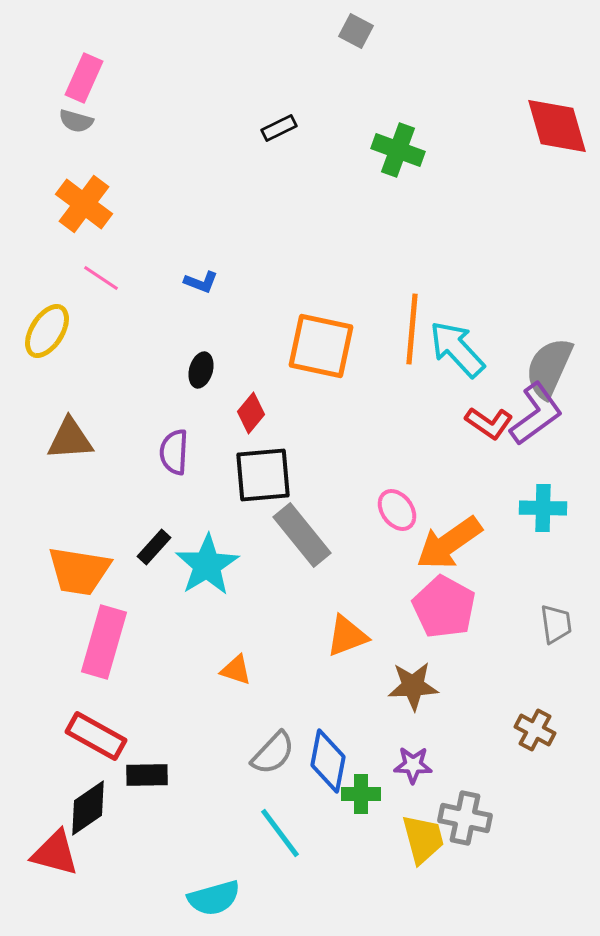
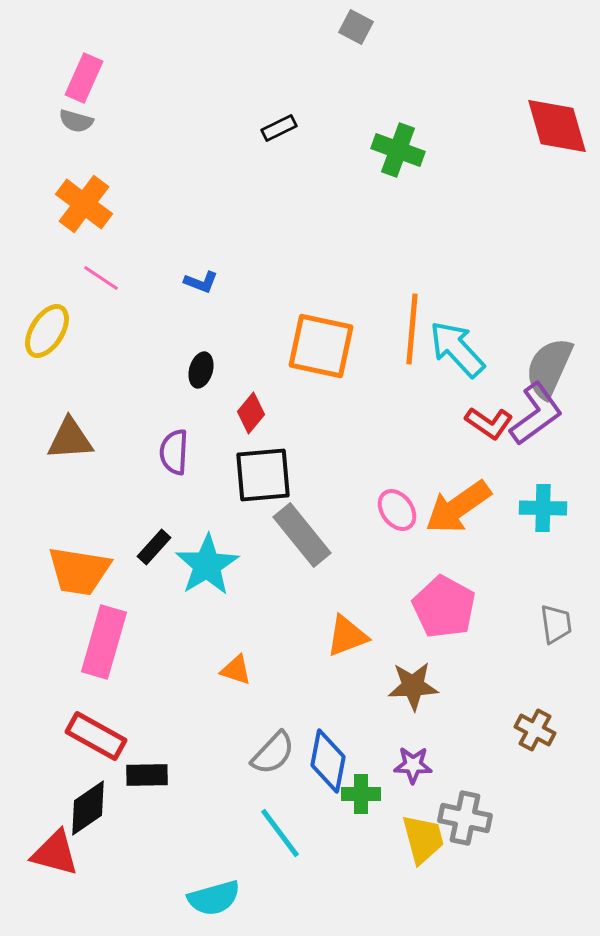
gray square at (356, 31): moved 4 px up
orange arrow at (449, 543): moved 9 px right, 36 px up
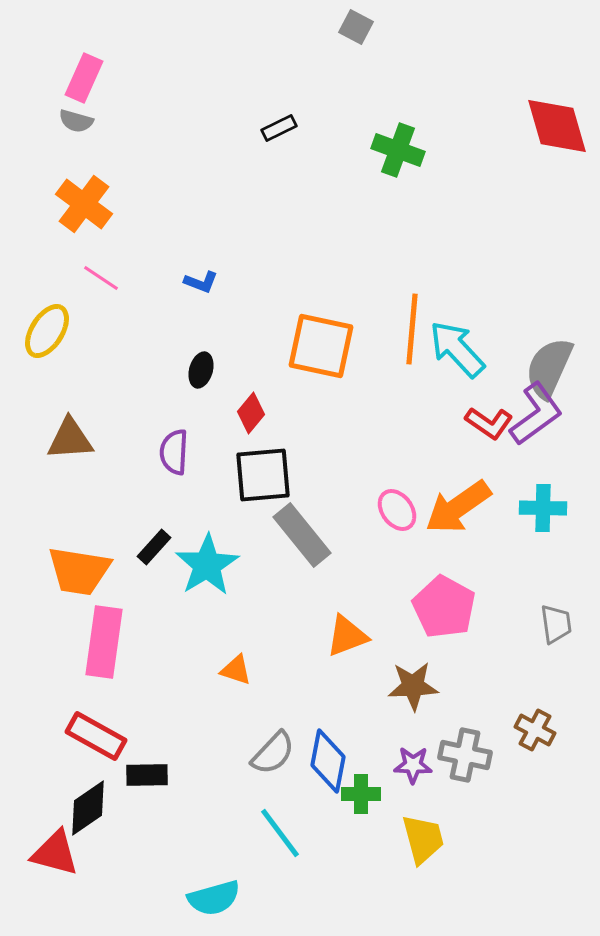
pink rectangle at (104, 642): rotated 8 degrees counterclockwise
gray cross at (465, 818): moved 63 px up
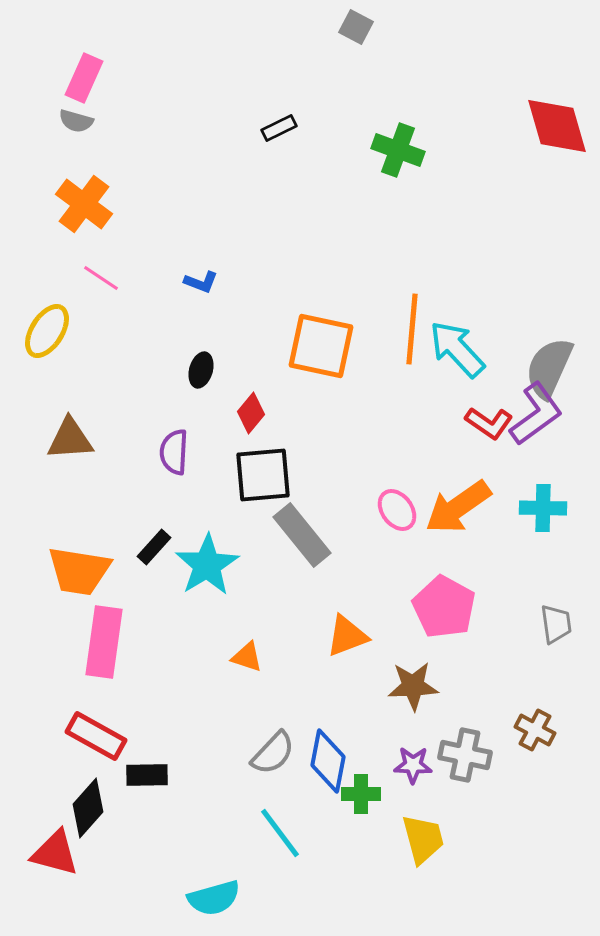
orange triangle at (236, 670): moved 11 px right, 13 px up
black diamond at (88, 808): rotated 14 degrees counterclockwise
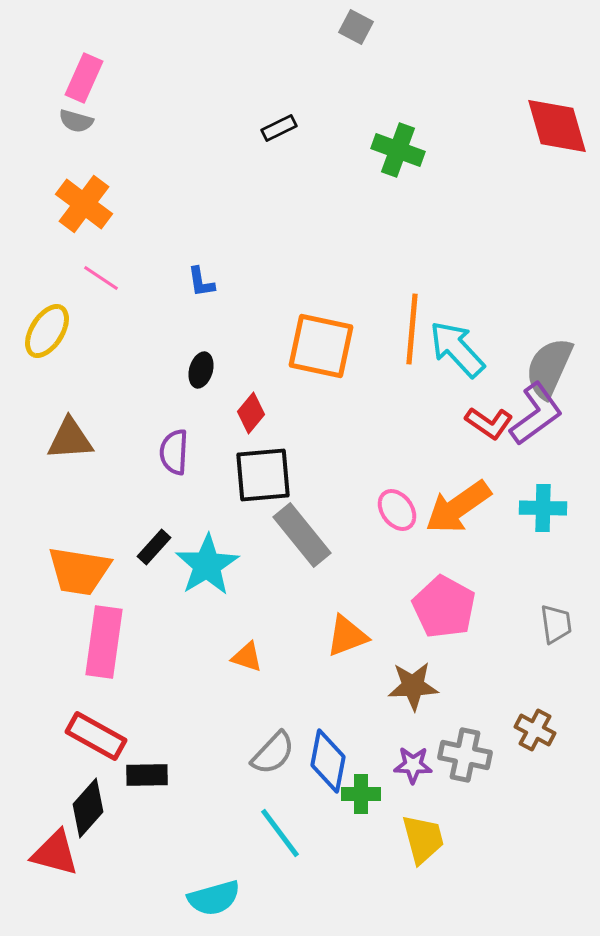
blue L-shape at (201, 282): rotated 60 degrees clockwise
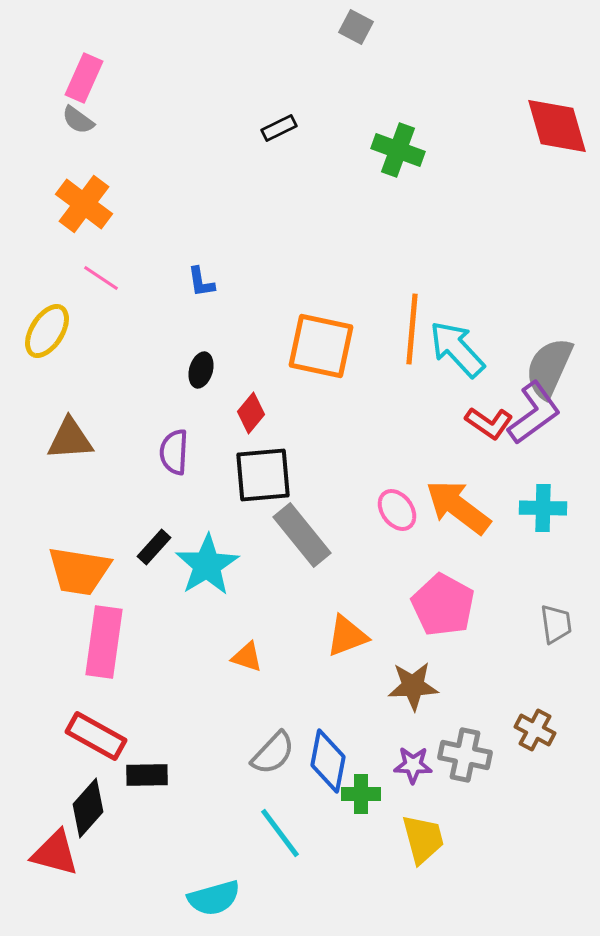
gray semicircle at (76, 121): moved 2 px right, 1 px up; rotated 20 degrees clockwise
purple L-shape at (536, 414): moved 2 px left, 1 px up
orange arrow at (458, 507): rotated 72 degrees clockwise
pink pentagon at (444, 607): moved 1 px left, 2 px up
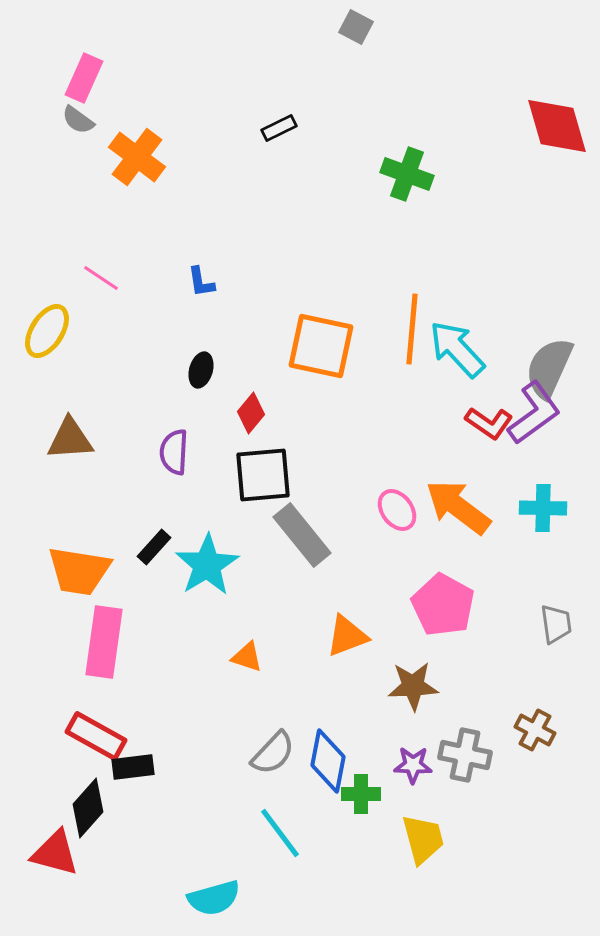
green cross at (398, 150): moved 9 px right, 24 px down
orange cross at (84, 204): moved 53 px right, 47 px up
black rectangle at (147, 775): moved 14 px left, 8 px up; rotated 6 degrees counterclockwise
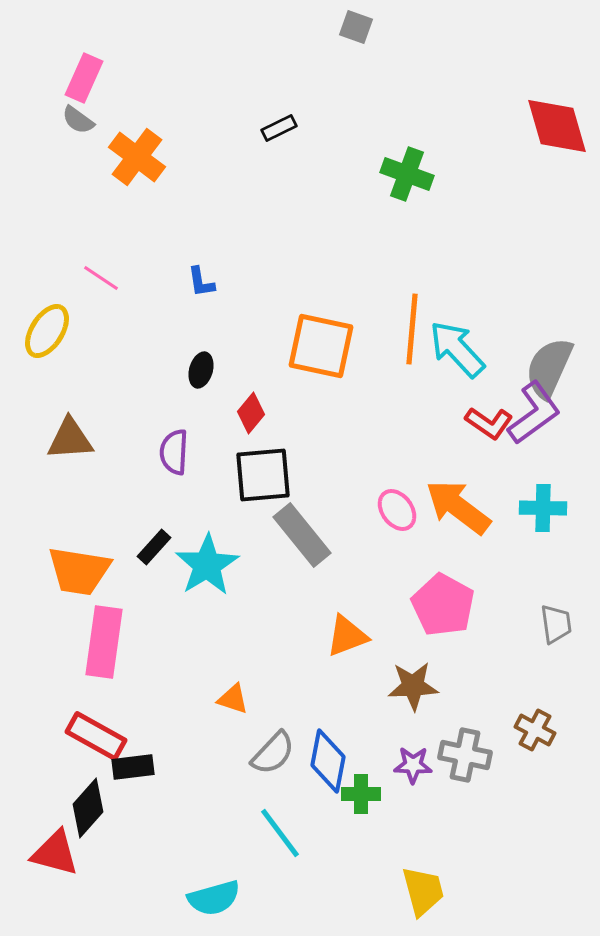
gray square at (356, 27): rotated 8 degrees counterclockwise
orange triangle at (247, 657): moved 14 px left, 42 px down
yellow trapezoid at (423, 839): moved 52 px down
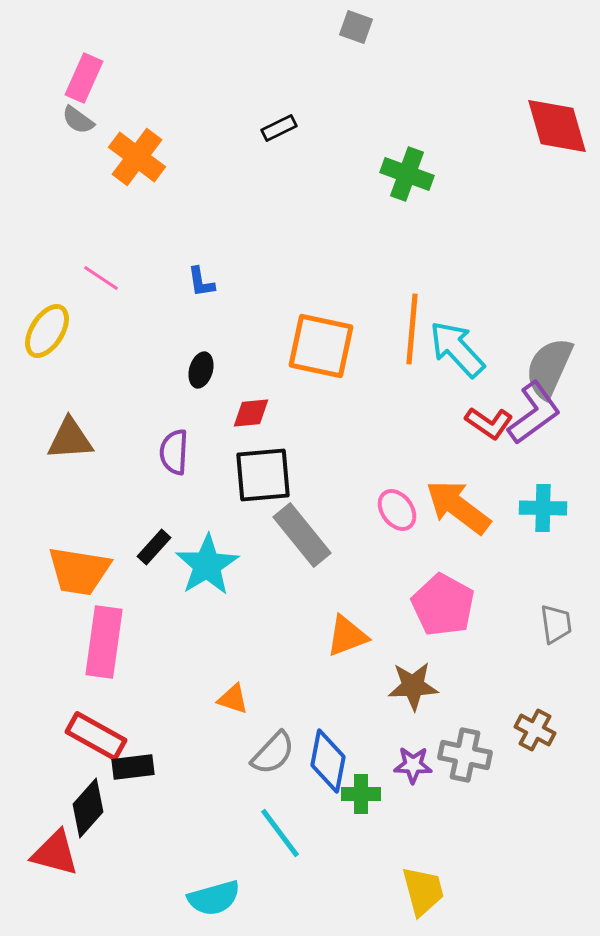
red diamond at (251, 413): rotated 45 degrees clockwise
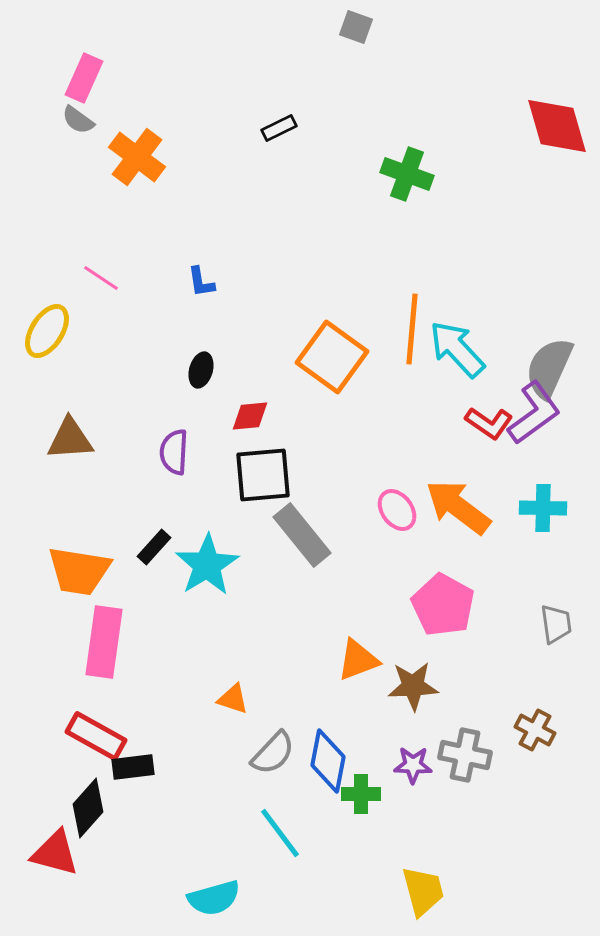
orange square at (321, 346): moved 11 px right, 11 px down; rotated 24 degrees clockwise
red diamond at (251, 413): moved 1 px left, 3 px down
orange triangle at (347, 636): moved 11 px right, 24 px down
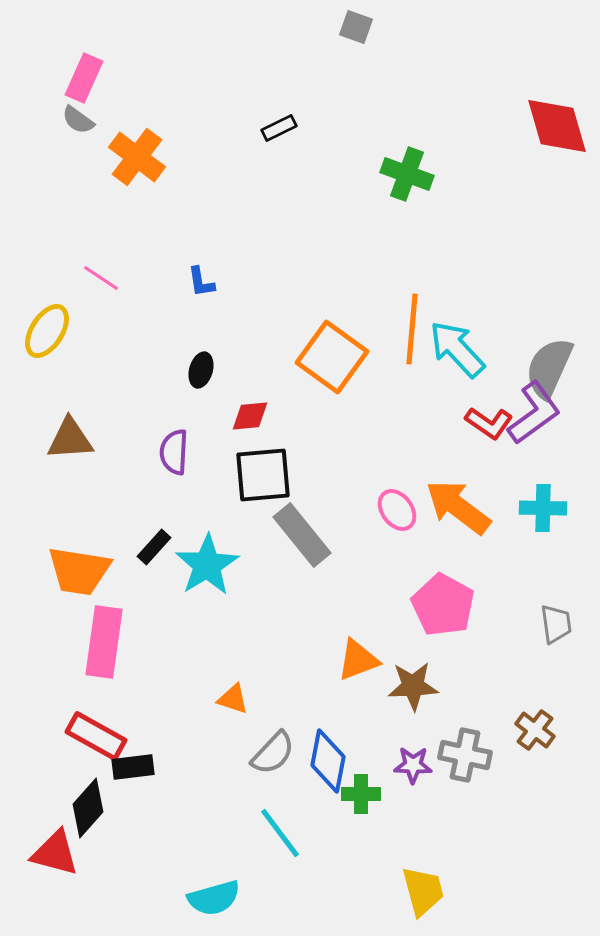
brown cross at (535, 730): rotated 9 degrees clockwise
